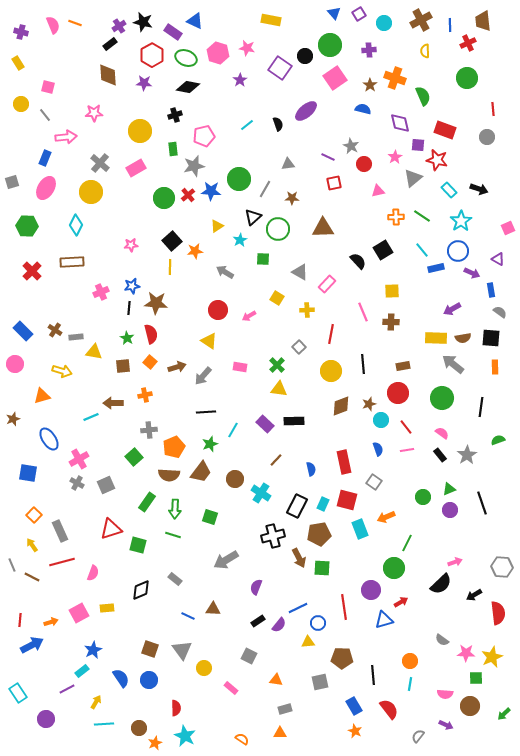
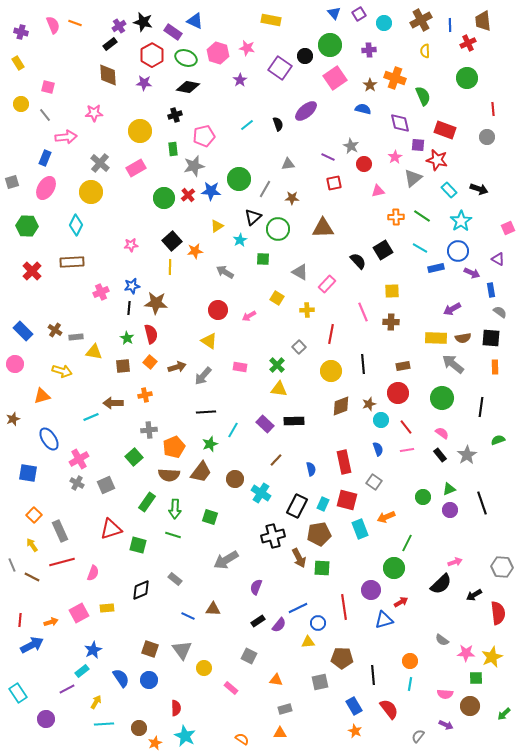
cyan line at (422, 250): moved 2 px left, 2 px up; rotated 21 degrees counterclockwise
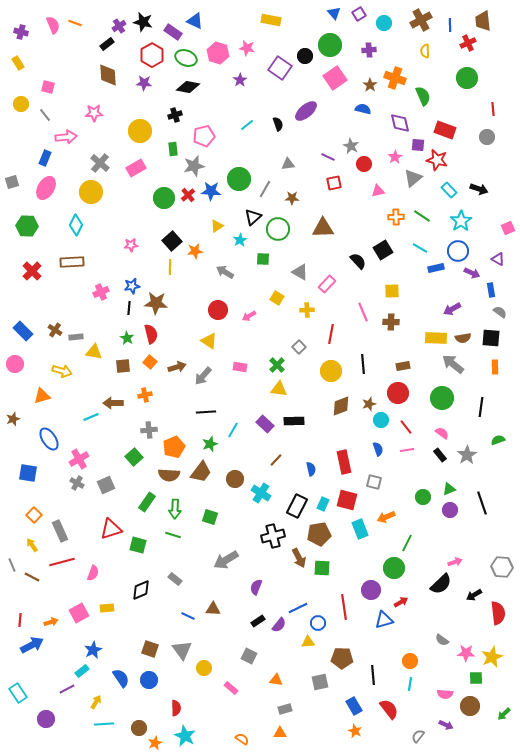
black rectangle at (110, 44): moved 3 px left
gray square at (374, 482): rotated 21 degrees counterclockwise
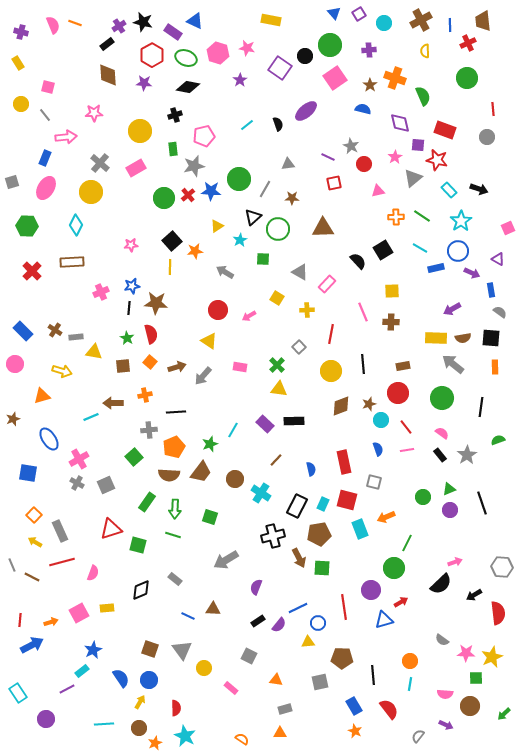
black line at (206, 412): moved 30 px left
yellow arrow at (32, 545): moved 3 px right, 3 px up; rotated 24 degrees counterclockwise
yellow arrow at (96, 702): moved 44 px right
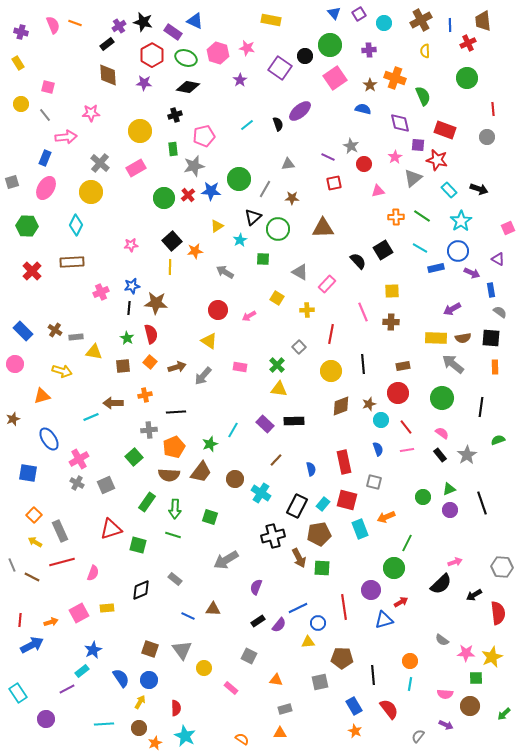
purple ellipse at (306, 111): moved 6 px left
pink star at (94, 113): moved 3 px left
cyan rectangle at (323, 504): rotated 16 degrees clockwise
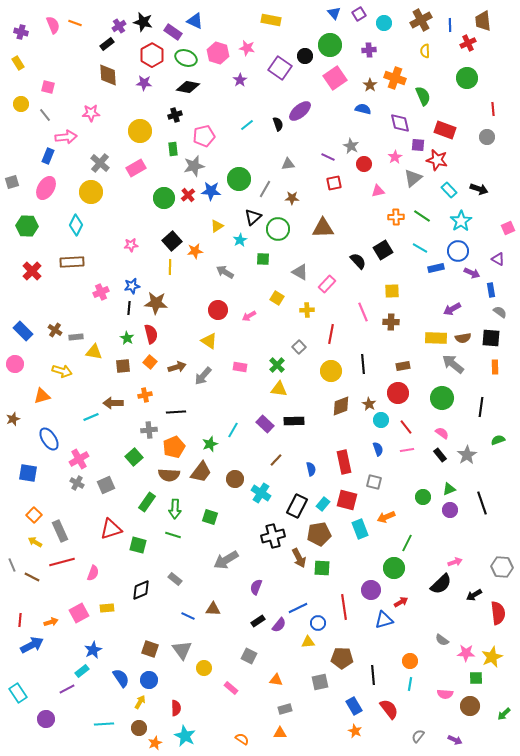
blue rectangle at (45, 158): moved 3 px right, 2 px up
brown star at (369, 404): rotated 24 degrees counterclockwise
purple arrow at (446, 725): moved 9 px right, 15 px down
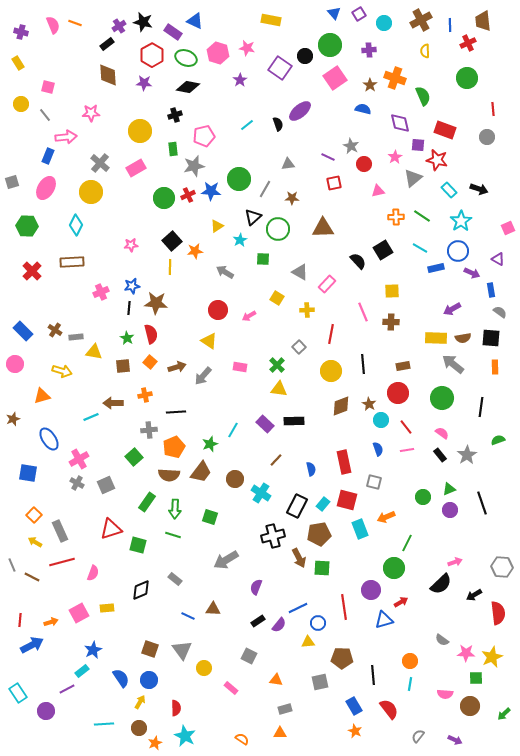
red cross at (188, 195): rotated 16 degrees clockwise
purple circle at (46, 719): moved 8 px up
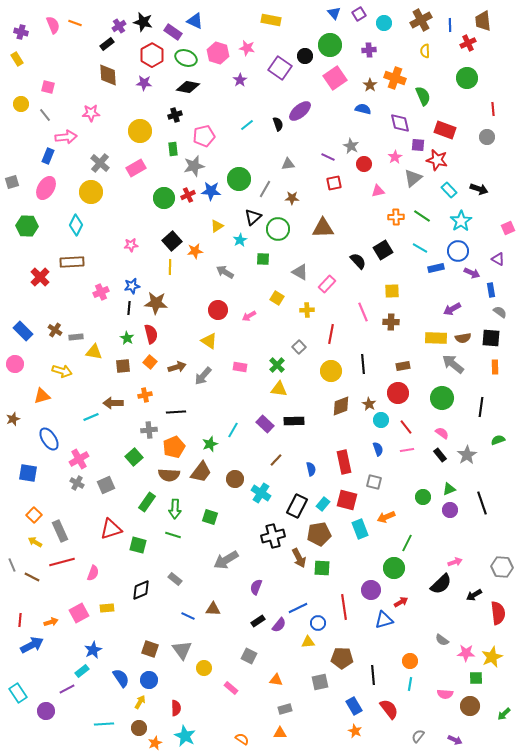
yellow rectangle at (18, 63): moved 1 px left, 4 px up
red cross at (32, 271): moved 8 px right, 6 px down
